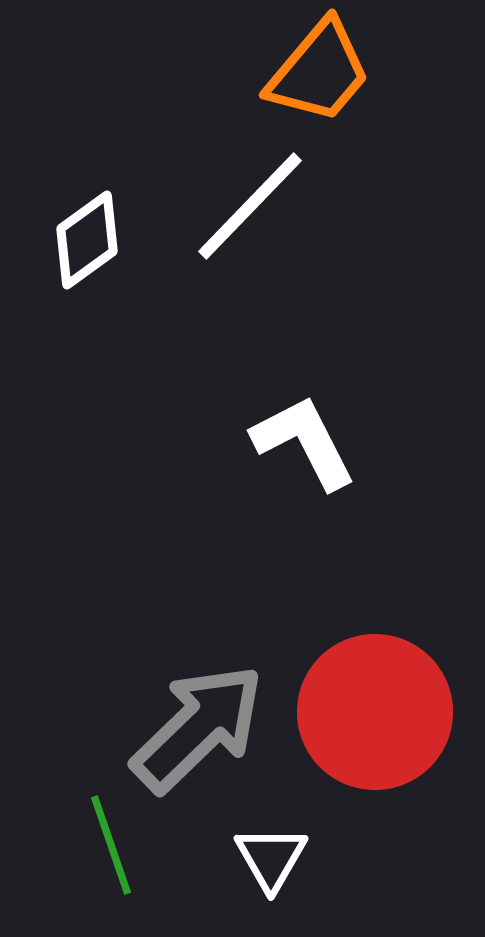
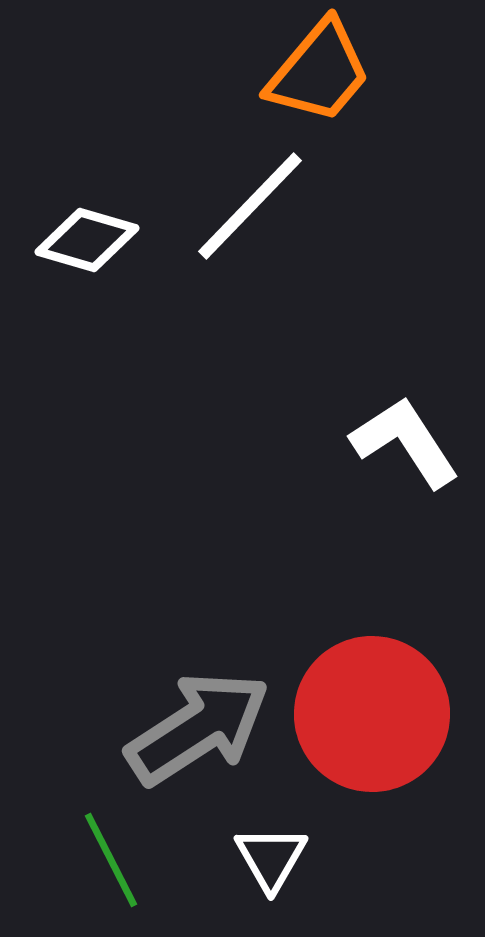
white diamond: rotated 52 degrees clockwise
white L-shape: moved 101 px right; rotated 6 degrees counterclockwise
red circle: moved 3 px left, 2 px down
gray arrow: rotated 11 degrees clockwise
green line: moved 15 px down; rotated 8 degrees counterclockwise
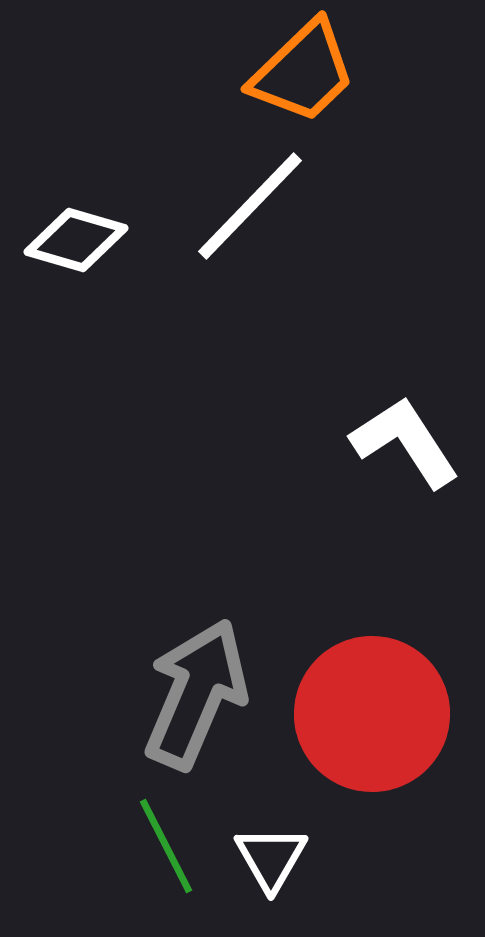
orange trapezoid: moved 16 px left; rotated 6 degrees clockwise
white diamond: moved 11 px left
gray arrow: moved 2 px left, 34 px up; rotated 34 degrees counterclockwise
green line: moved 55 px right, 14 px up
